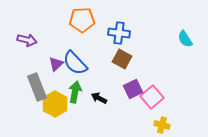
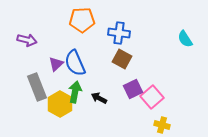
blue semicircle: rotated 20 degrees clockwise
yellow hexagon: moved 5 px right
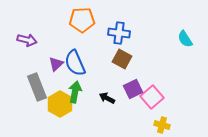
black arrow: moved 8 px right
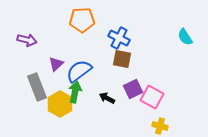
blue cross: moved 5 px down; rotated 20 degrees clockwise
cyan semicircle: moved 2 px up
brown square: rotated 18 degrees counterclockwise
blue semicircle: moved 4 px right, 8 px down; rotated 76 degrees clockwise
pink square: rotated 20 degrees counterclockwise
yellow cross: moved 2 px left, 1 px down
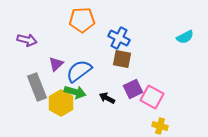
cyan semicircle: rotated 84 degrees counterclockwise
green arrow: rotated 95 degrees clockwise
yellow hexagon: moved 1 px right, 1 px up
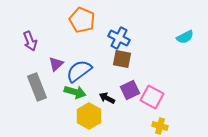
orange pentagon: rotated 25 degrees clockwise
purple arrow: moved 3 px right, 1 px down; rotated 54 degrees clockwise
purple square: moved 3 px left, 1 px down
yellow hexagon: moved 28 px right, 13 px down
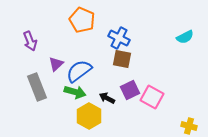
yellow cross: moved 29 px right
